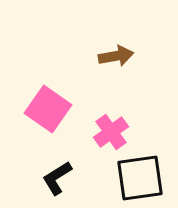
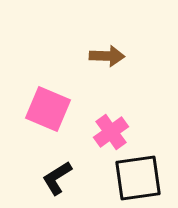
brown arrow: moved 9 px left; rotated 12 degrees clockwise
pink square: rotated 12 degrees counterclockwise
black square: moved 2 px left
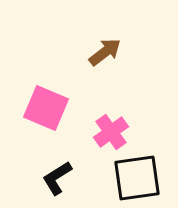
brown arrow: moved 2 px left, 4 px up; rotated 40 degrees counterclockwise
pink square: moved 2 px left, 1 px up
black square: moved 1 px left
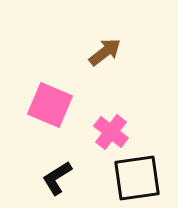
pink square: moved 4 px right, 3 px up
pink cross: rotated 16 degrees counterclockwise
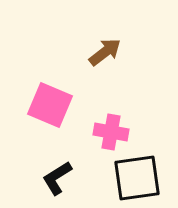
pink cross: rotated 28 degrees counterclockwise
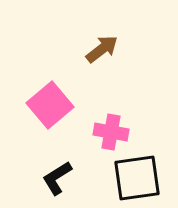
brown arrow: moved 3 px left, 3 px up
pink square: rotated 27 degrees clockwise
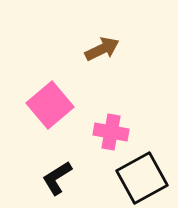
brown arrow: rotated 12 degrees clockwise
black square: moved 5 px right; rotated 21 degrees counterclockwise
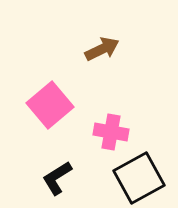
black square: moved 3 px left
